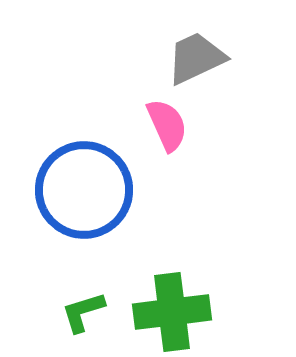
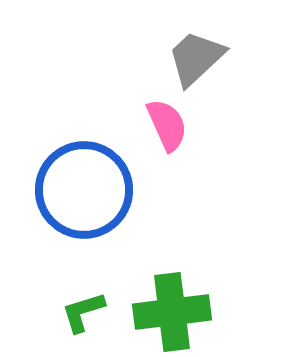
gray trapezoid: rotated 18 degrees counterclockwise
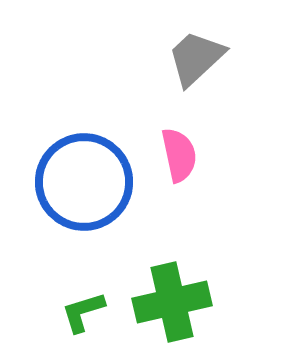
pink semicircle: moved 12 px right, 30 px down; rotated 12 degrees clockwise
blue circle: moved 8 px up
green cross: moved 10 px up; rotated 6 degrees counterclockwise
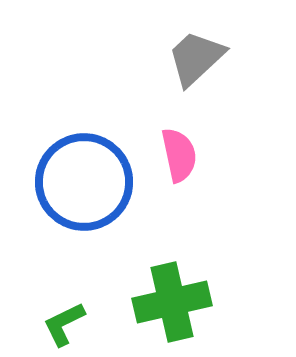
green L-shape: moved 19 px left, 12 px down; rotated 9 degrees counterclockwise
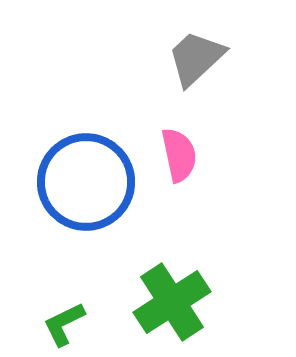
blue circle: moved 2 px right
green cross: rotated 20 degrees counterclockwise
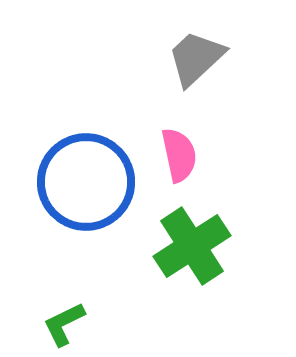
green cross: moved 20 px right, 56 px up
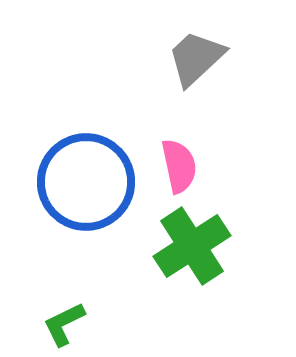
pink semicircle: moved 11 px down
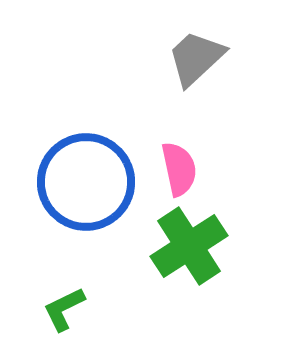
pink semicircle: moved 3 px down
green cross: moved 3 px left
green L-shape: moved 15 px up
